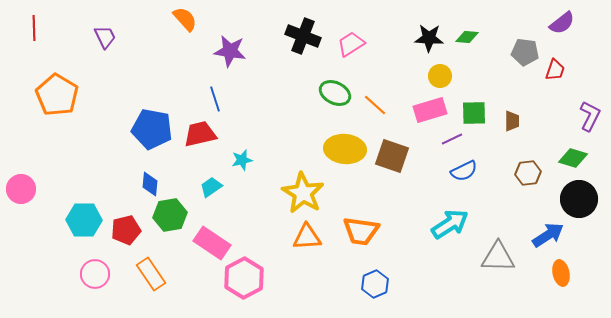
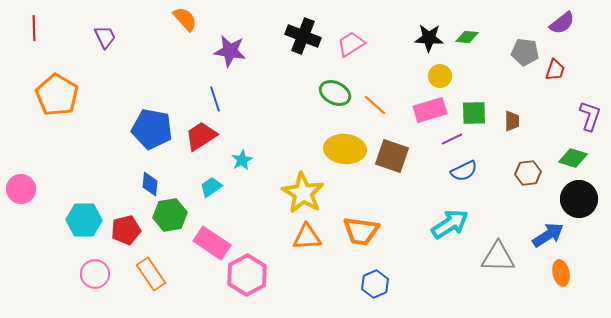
purple L-shape at (590, 116): rotated 8 degrees counterclockwise
red trapezoid at (200, 134): moved 1 px right, 2 px down; rotated 20 degrees counterclockwise
cyan star at (242, 160): rotated 15 degrees counterclockwise
pink hexagon at (244, 278): moved 3 px right, 3 px up
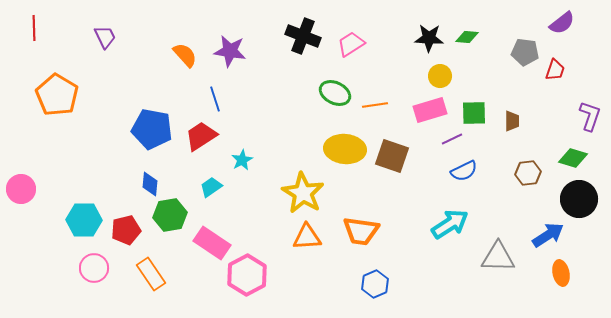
orange semicircle at (185, 19): moved 36 px down
orange line at (375, 105): rotated 50 degrees counterclockwise
pink circle at (95, 274): moved 1 px left, 6 px up
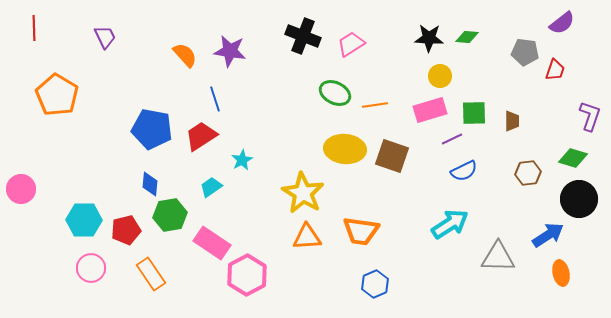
pink circle at (94, 268): moved 3 px left
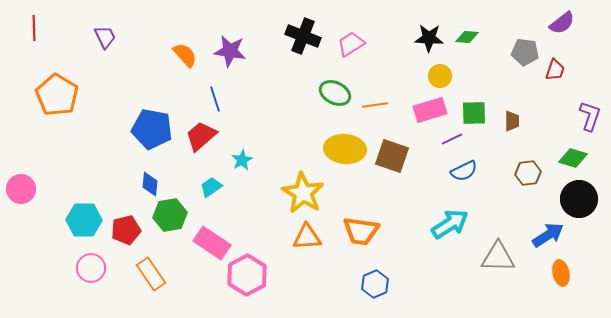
red trapezoid at (201, 136): rotated 8 degrees counterclockwise
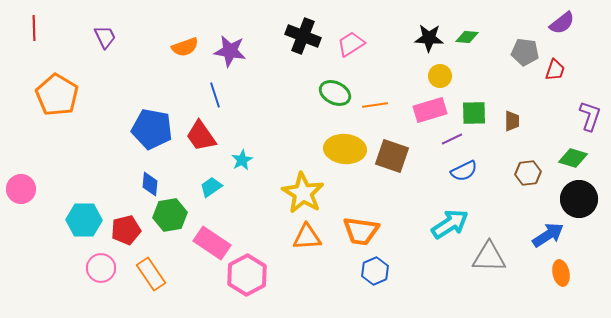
orange semicircle at (185, 55): moved 8 px up; rotated 112 degrees clockwise
blue line at (215, 99): moved 4 px up
red trapezoid at (201, 136): rotated 84 degrees counterclockwise
gray triangle at (498, 257): moved 9 px left
pink circle at (91, 268): moved 10 px right
blue hexagon at (375, 284): moved 13 px up
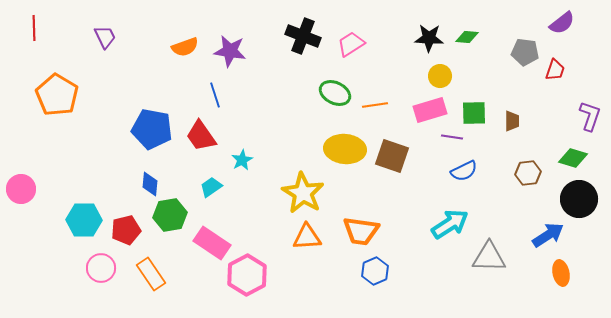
purple line at (452, 139): moved 2 px up; rotated 35 degrees clockwise
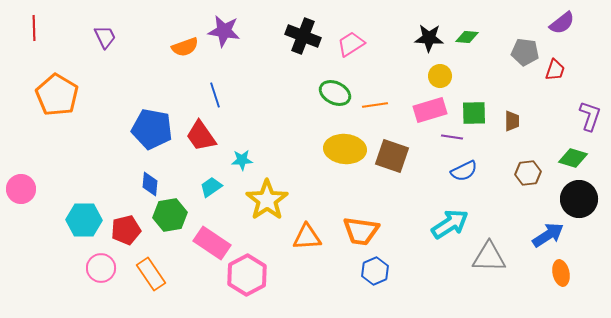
purple star at (230, 51): moved 6 px left, 20 px up
cyan star at (242, 160): rotated 25 degrees clockwise
yellow star at (303, 193): moved 36 px left, 7 px down; rotated 6 degrees clockwise
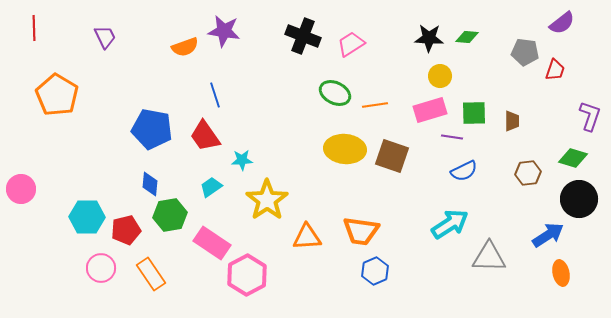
red trapezoid at (201, 136): moved 4 px right
cyan hexagon at (84, 220): moved 3 px right, 3 px up
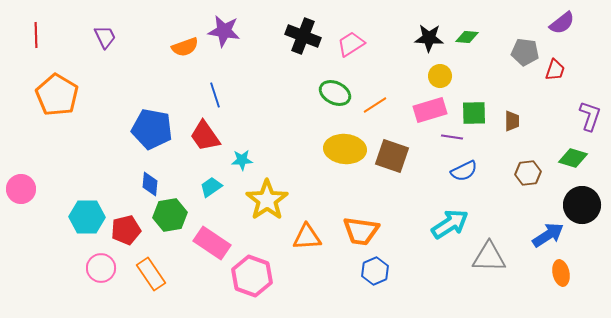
red line at (34, 28): moved 2 px right, 7 px down
orange line at (375, 105): rotated 25 degrees counterclockwise
black circle at (579, 199): moved 3 px right, 6 px down
pink hexagon at (247, 275): moved 5 px right, 1 px down; rotated 12 degrees counterclockwise
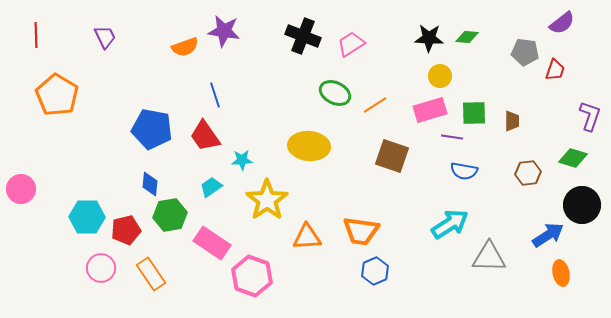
yellow ellipse at (345, 149): moved 36 px left, 3 px up
blue semicircle at (464, 171): rotated 36 degrees clockwise
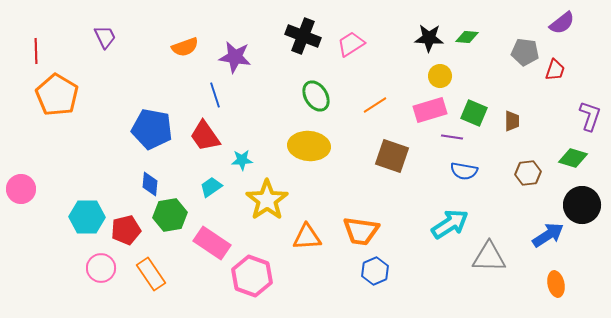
purple star at (224, 31): moved 11 px right, 26 px down
red line at (36, 35): moved 16 px down
green ellipse at (335, 93): moved 19 px left, 3 px down; rotated 32 degrees clockwise
green square at (474, 113): rotated 24 degrees clockwise
orange ellipse at (561, 273): moved 5 px left, 11 px down
